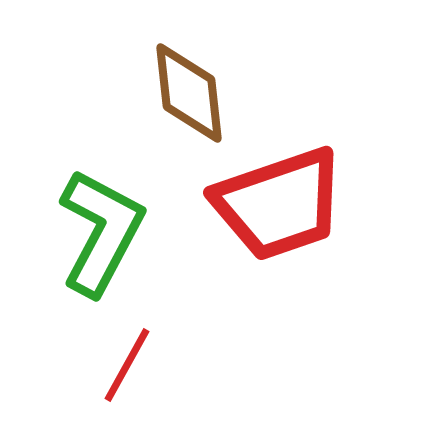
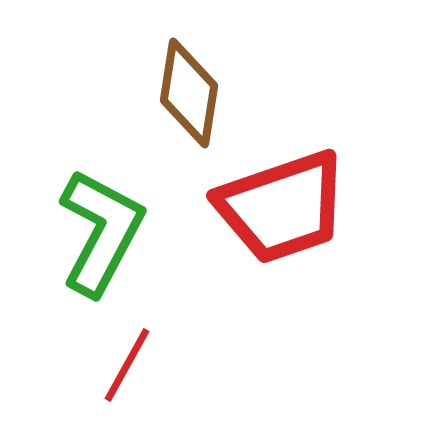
brown diamond: rotated 15 degrees clockwise
red trapezoid: moved 3 px right, 3 px down
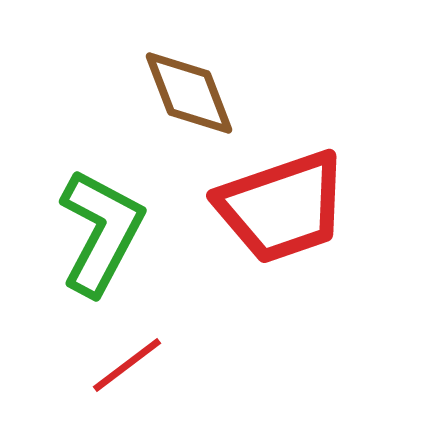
brown diamond: rotated 30 degrees counterclockwise
red line: rotated 24 degrees clockwise
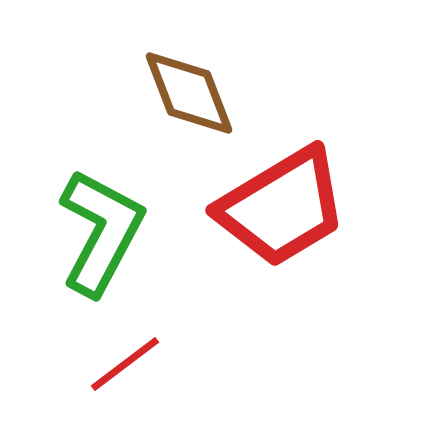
red trapezoid: rotated 12 degrees counterclockwise
red line: moved 2 px left, 1 px up
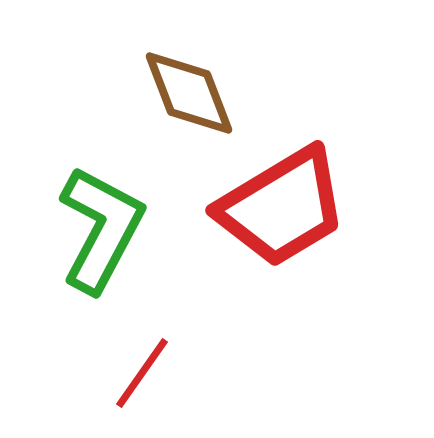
green L-shape: moved 3 px up
red line: moved 17 px right, 9 px down; rotated 18 degrees counterclockwise
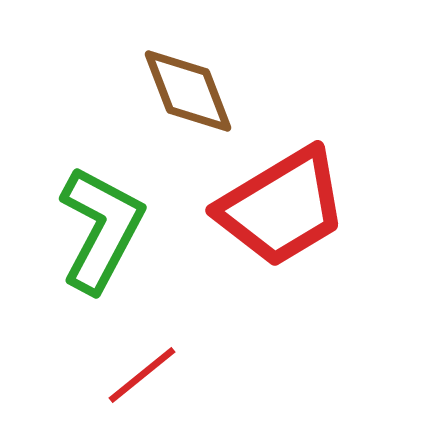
brown diamond: moved 1 px left, 2 px up
red line: moved 2 px down; rotated 16 degrees clockwise
